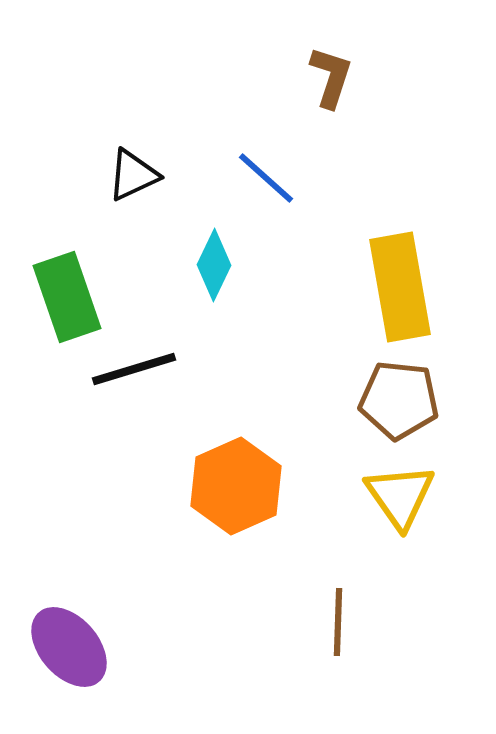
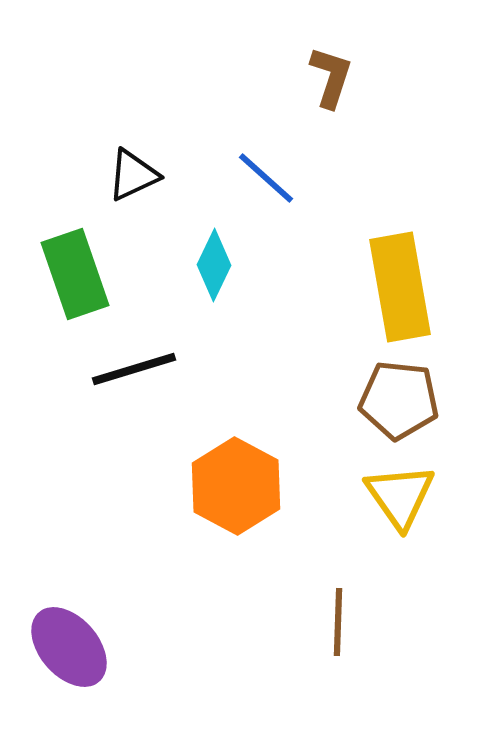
green rectangle: moved 8 px right, 23 px up
orange hexagon: rotated 8 degrees counterclockwise
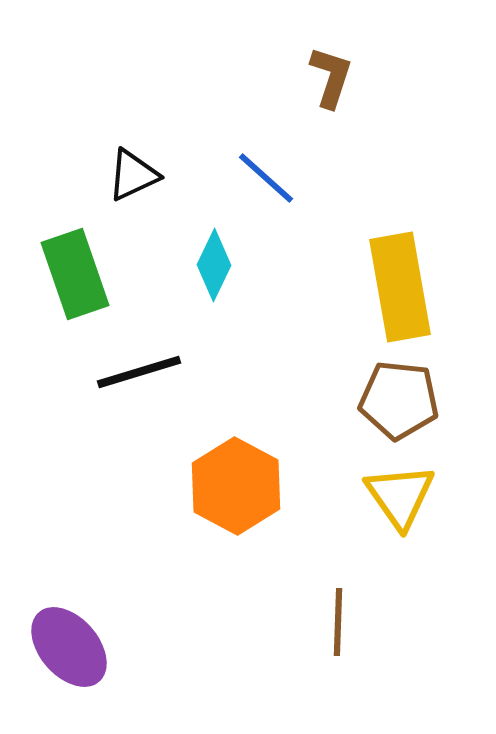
black line: moved 5 px right, 3 px down
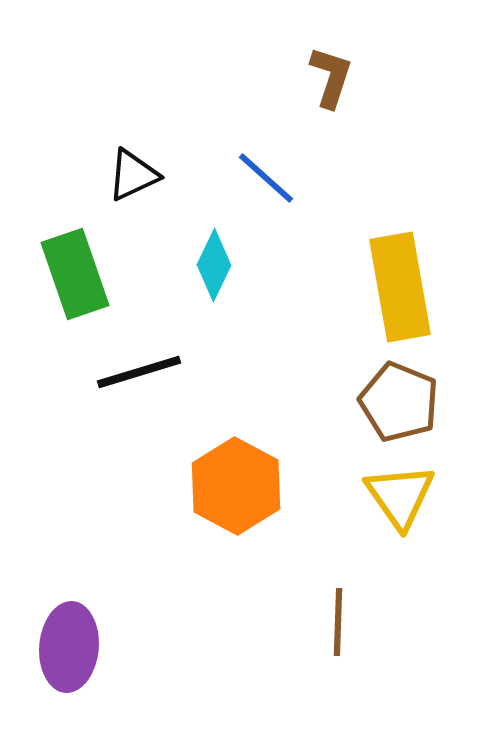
brown pentagon: moved 2 px down; rotated 16 degrees clockwise
purple ellipse: rotated 46 degrees clockwise
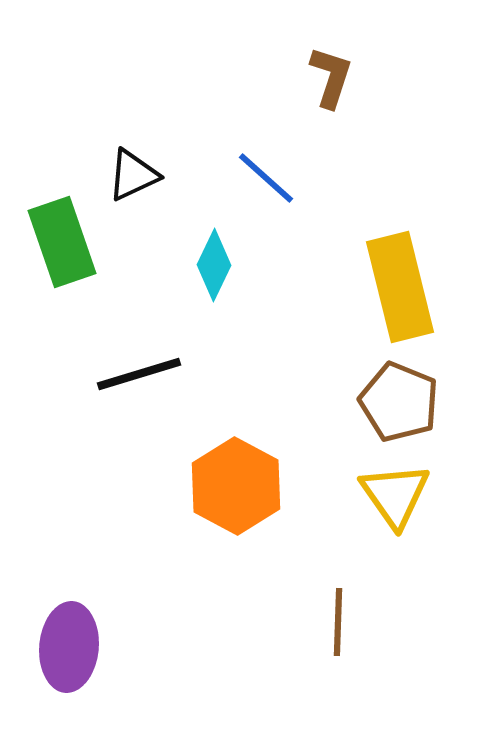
green rectangle: moved 13 px left, 32 px up
yellow rectangle: rotated 4 degrees counterclockwise
black line: moved 2 px down
yellow triangle: moved 5 px left, 1 px up
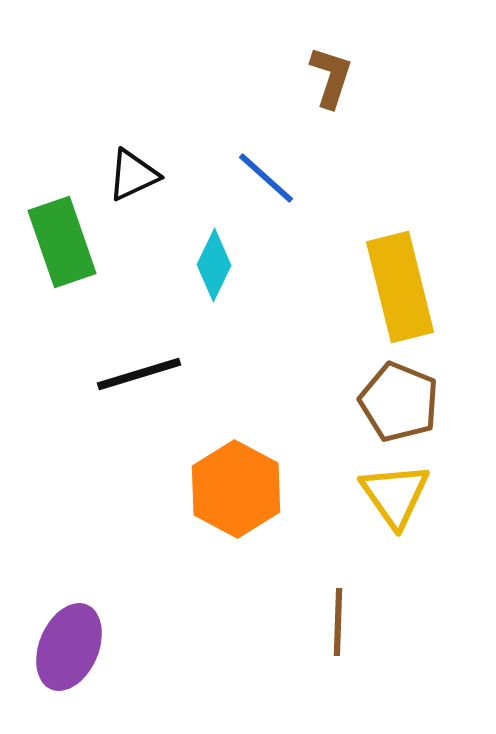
orange hexagon: moved 3 px down
purple ellipse: rotated 18 degrees clockwise
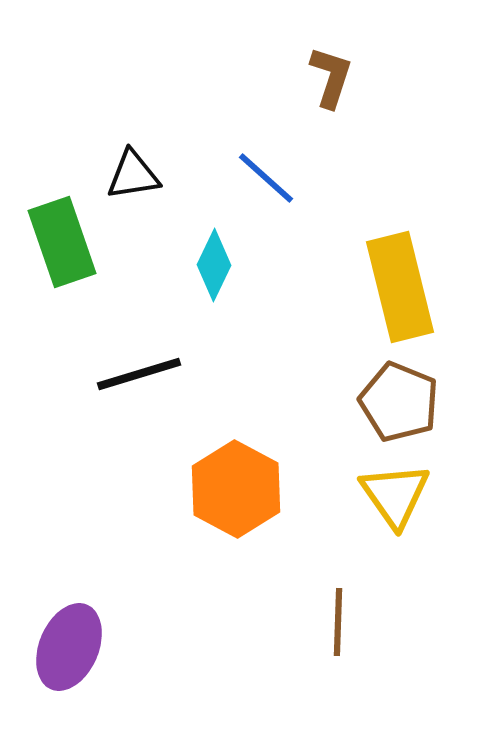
black triangle: rotated 16 degrees clockwise
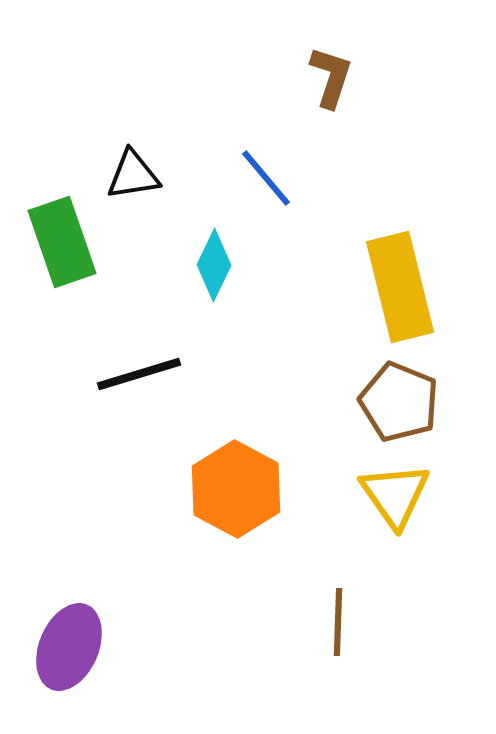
blue line: rotated 8 degrees clockwise
